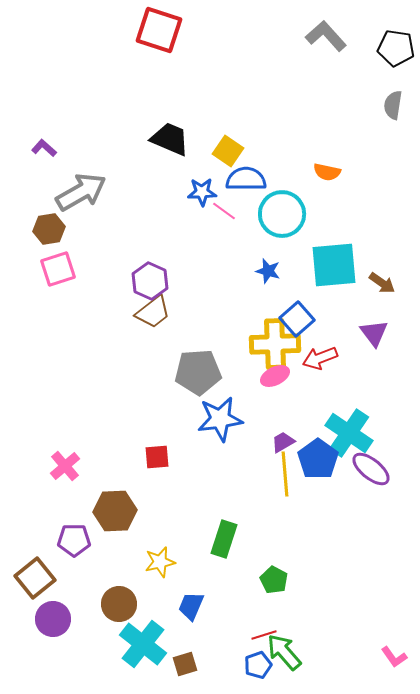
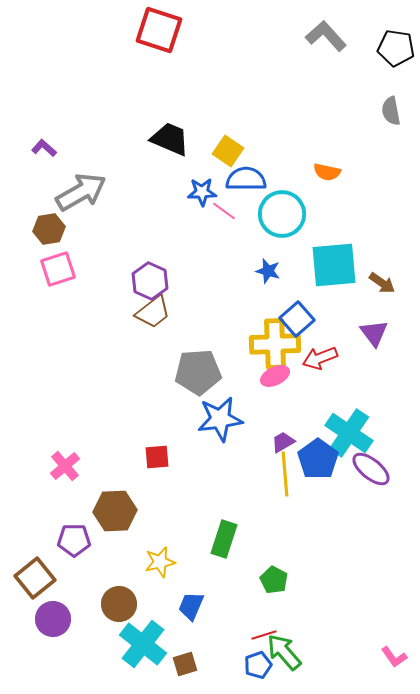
gray semicircle at (393, 105): moved 2 px left, 6 px down; rotated 20 degrees counterclockwise
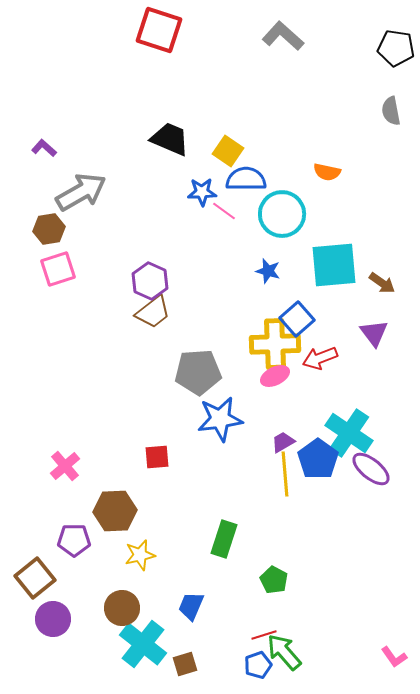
gray L-shape at (326, 36): moved 43 px left; rotated 6 degrees counterclockwise
yellow star at (160, 562): moved 20 px left, 7 px up
brown circle at (119, 604): moved 3 px right, 4 px down
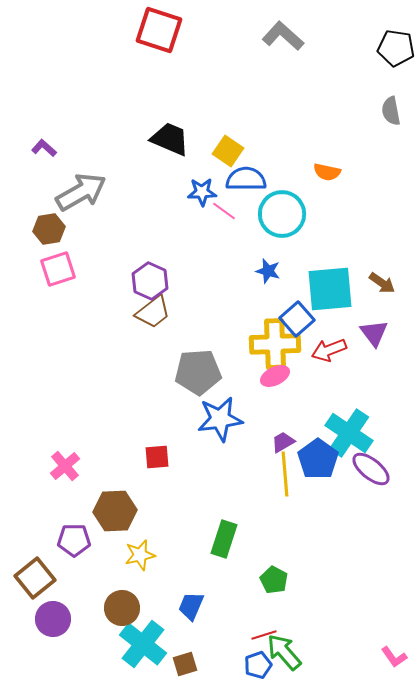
cyan square at (334, 265): moved 4 px left, 24 px down
red arrow at (320, 358): moved 9 px right, 8 px up
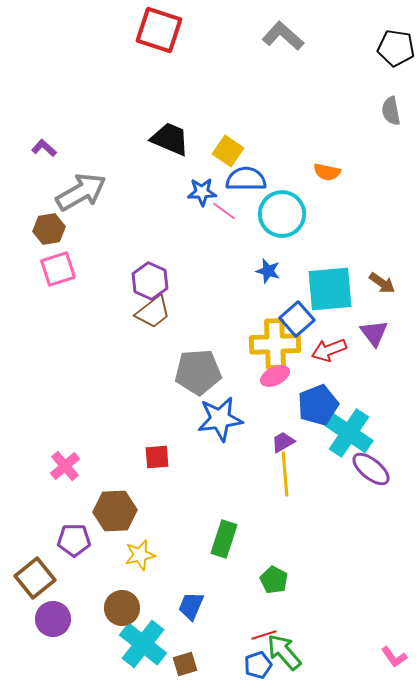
blue pentagon at (318, 459): moved 54 px up; rotated 15 degrees clockwise
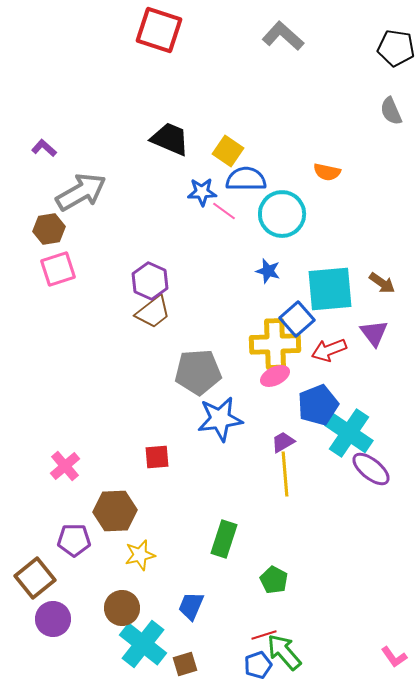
gray semicircle at (391, 111): rotated 12 degrees counterclockwise
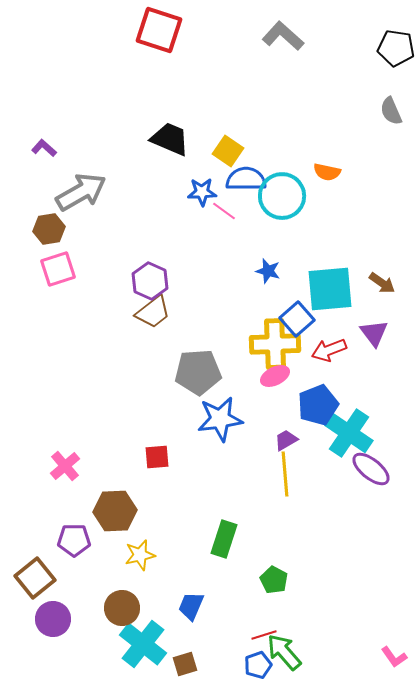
cyan circle at (282, 214): moved 18 px up
purple trapezoid at (283, 442): moved 3 px right, 2 px up
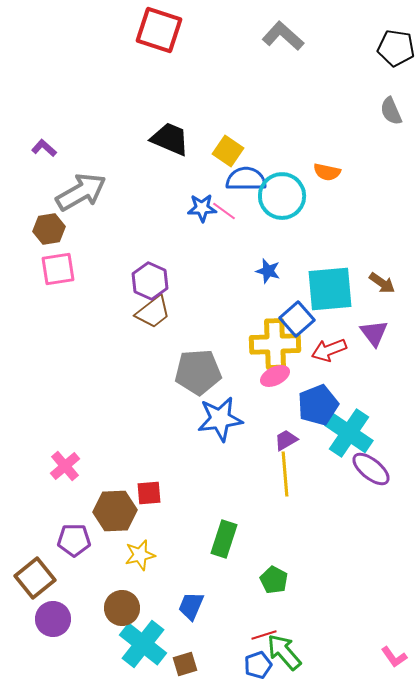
blue star at (202, 192): moved 16 px down
pink square at (58, 269): rotated 9 degrees clockwise
red square at (157, 457): moved 8 px left, 36 px down
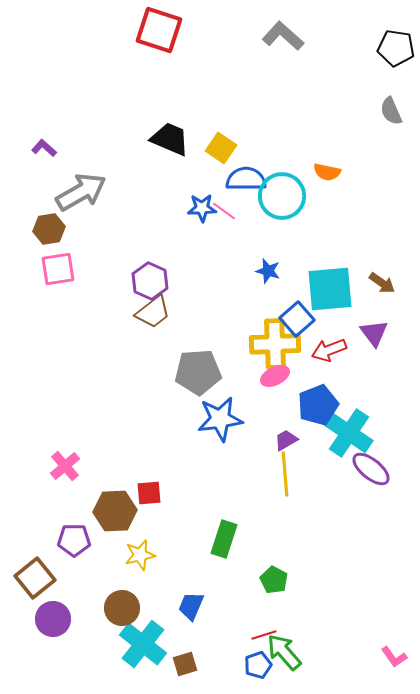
yellow square at (228, 151): moved 7 px left, 3 px up
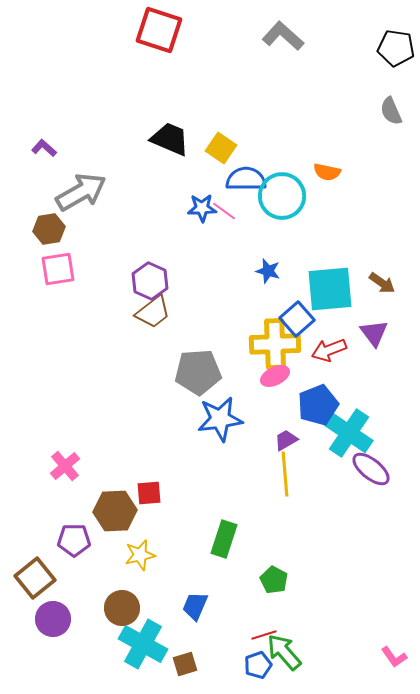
blue trapezoid at (191, 606): moved 4 px right
cyan cross at (143, 644): rotated 9 degrees counterclockwise
